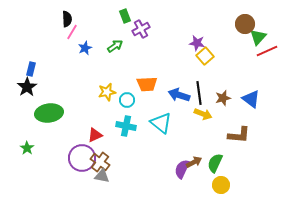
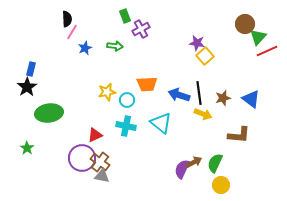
green arrow: rotated 42 degrees clockwise
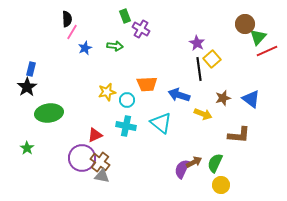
purple cross: rotated 30 degrees counterclockwise
purple star: rotated 21 degrees clockwise
yellow square: moved 7 px right, 3 px down
black line: moved 24 px up
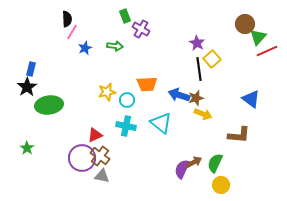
brown star: moved 27 px left
green ellipse: moved 8 px up
brown cross: moved 6 px up
